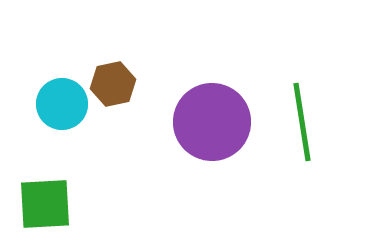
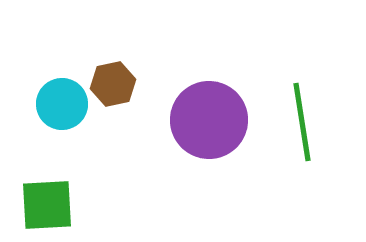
purple circle: moved 3 px left, 2 px up
green square: moved 2 px right, 1 px down
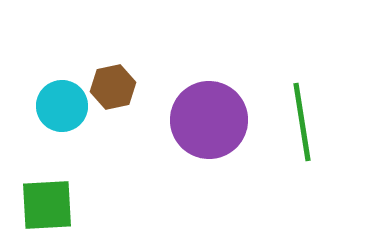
brown hexagon: moved 3 px down
cyan circle: moved 2 px down
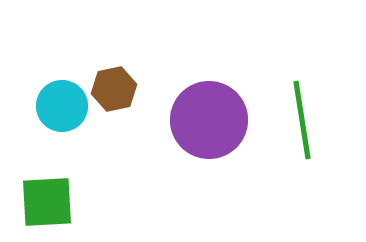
brown hexagon: moved 1 px right, 2 px down
green line: moved 2 px up
green square: moved 3 px up
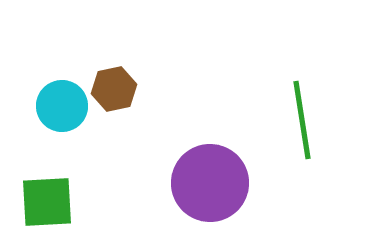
purple circle: moved 1 px right, 63 px down
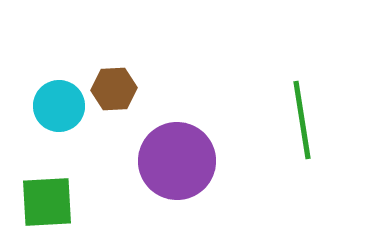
brown hexagon: rotated 9 degrees clockwise
cyan circle: moved 3 px left
purple circle: moved 33 px left, 22 px up
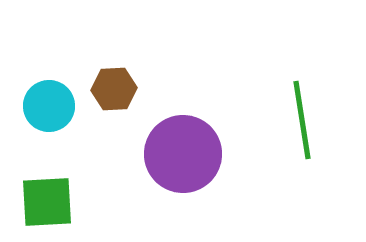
cyan circle: moved 10 px left
purple circle: moved 6 px right, 7 px up
